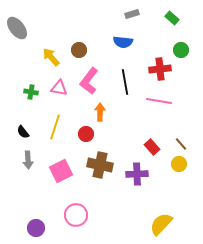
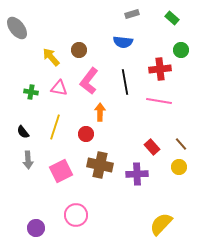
yellow circle: moved 3 px down
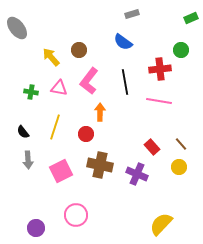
green rectangle: moved 19 px right; rotated 64 degrees counterclockwise
blue semicircle: rotated 30 degrees clockwise
purple cross: rotated 25 degrees clockwise
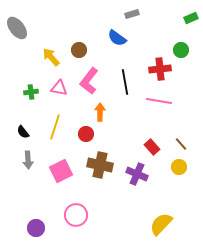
blue semicircle: moved 6 px left, 4 px up
green cross: rotated 16 degrees counterclockwise
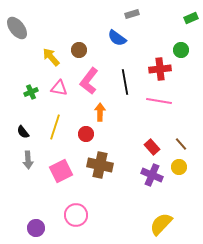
green cross: rotated 16 degrees counterclockwise
purple cross: moved 15 px right, 1 px down
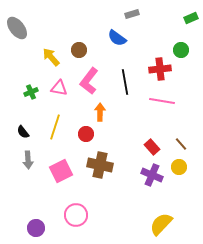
pink line: moved 3 px right
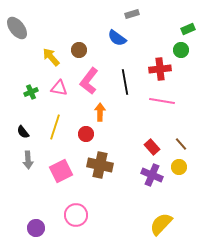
green rectangle: moved 3 px left, 11 px down
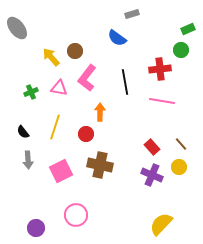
brown circle: moved 4 px left, 1 px down
pink L-shape: moved 2 px left, 3 px up
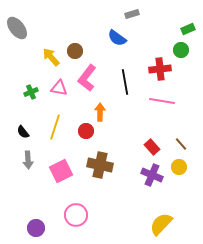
red circle: moved 3 px up
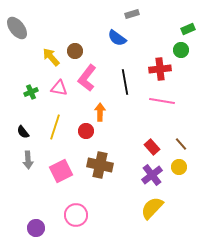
purple cross: rotated 30 degrees clockwise
yellow semicircle: moved 9 px left, 16 px up
